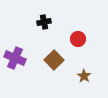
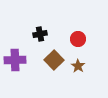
black cross: moved 4 px left, 12 px down
purple cross: moved 2 px down; rotated 25 degrees counterclockwise
brown star: moved 6 px left, 10 px up
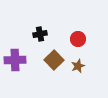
brown star: rotated 16 degrees clockwise
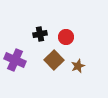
red circle: moved 12 px left, 2 px up
purple cross: rotated 25 degrees clockwise
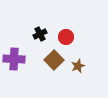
black cross: rotated 16 degrees counterclockwise
purple cross: moved 1 px left, 1 px up; rotated 20 degrees counterclockwise
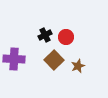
black cross: moved 5 px right, 1 px down
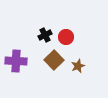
purple cross: moved 2 px right, 2 px down
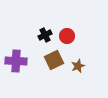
red circle: moved 1 px right, 1 px up
brown square: rotated 18 degrees clockwise
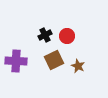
brown star: rotated 24 degrees counterclockwise
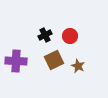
red circle: moved 3 px right
